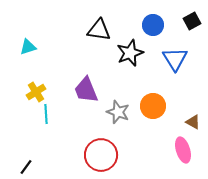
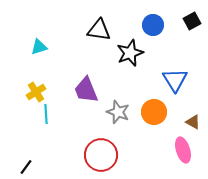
cyan triangle: moved 11 px right
blue triangle: moved 21 px down
orange circle: moved 1 px right, 6 px down
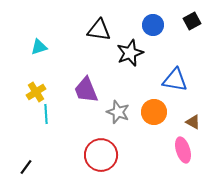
blue triangle: rotated 48 degrees counterclockwise
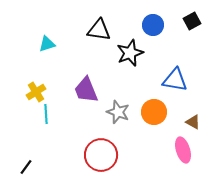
cyan triangle: moved 8 px right, 3 px up
